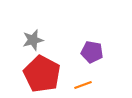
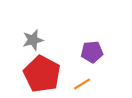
purple pentagon: rotated 15 degrees counterclockwise
orange line: moved 1 px left, 1 px up; rotated 12 degrees counterclockwise
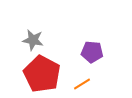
gray star: rotated 25 degrees clockwise
purple pentagon: rotated 10 degrees clockwise
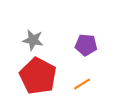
purple pentagon: moved 6 px left, 7 px up
red pentagon: moved 4 px left, 2 px down
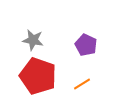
purple pentagon: rotated 20 degrees clockwise
red pentagon: rotated 9 degrees counterclockwise
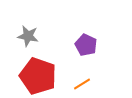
gray star: moved 5 px left, 4 px up
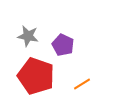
purple pentagon: moved 23 px left
red pentagon: moved 2 px left
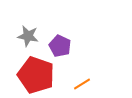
purple pentagon: moved 3 px left, 1 px down
red pentagon: moved 1 px up
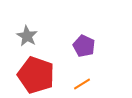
gray star: moved 1 px left; rotated 20 degrees clockwise
purple pentagon: moved 24 px right
